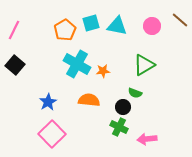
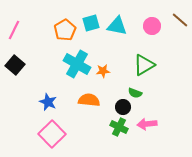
blue star: rotated 18 degrees counterclockwise
pink arrow: moved 15 px up
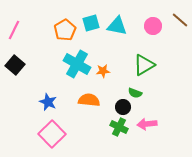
pink circle: moved 1 px right
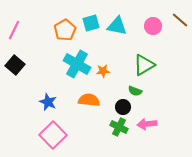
green semicircle: moved 2 px up
pink square: moved 1 px right, 1 px down
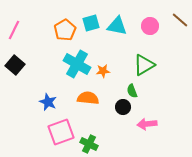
pink circle: moved 3 px left
green semicircle: moved 3 px left; rotated 48 degrees clockwise
orange semicircle: moved 1 px left, 2 px up
green cross: moved 30 px left, 17 px down
pink square: moved 8 px right, 3 px up; rotated 24 degrees clockwise
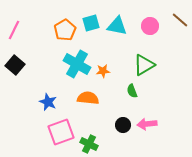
black circle: moved 18 px down
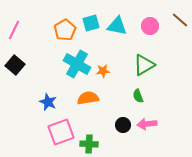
green semicircle: moved 6 px right, 5 px down
orange semicircle: rotated 15 degrees counterclockwise
green cross: rotated 24 degrees counterclockwise
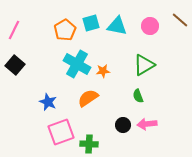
orange semicircle: rotated 25 degrees counterclockwise
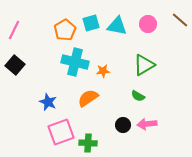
pink circle: moved 2 px left, 2 px up
cyan cross: moved 2 px left, 2 px up; rotated 16 degrees counterclockwise
green semicircle: rotated 40 degrees counterclockwise
green cross: moved 1 px left, 1 px up
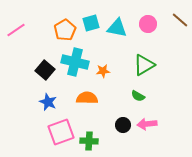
cyan triangle: moved 2 px down
pink line: moved 2 px right; rotated 30 degrees clockwise
black square: moved 30 px right, 5 px down
orange semicircle: moved 1 px left; rotated 35 degrees clockwise
green cross: moved 1 px right, 2 px up
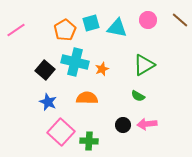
pink circle: moved 4 px up
orange star: moved 1 px left, 2 px up; rotated 16 degrees counterclockwise
pink square: rotated 28 degrees counterclockwise
